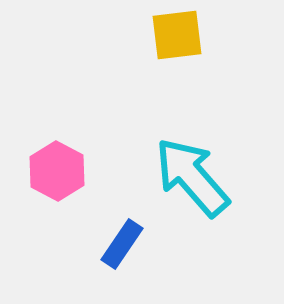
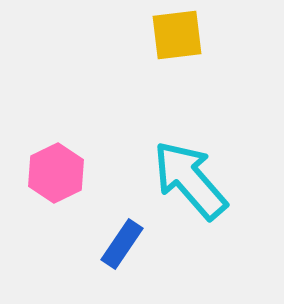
pink hexagon: moved 1 px left, 2 px down; rotated 6 degrees clockwise
cyan arrow: moved 2 px left, 3 px down
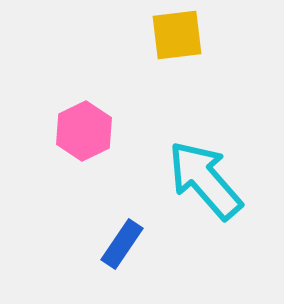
pink hexagon: moved 28 px right, 42 px up
cyan arrow: moved 15 px right
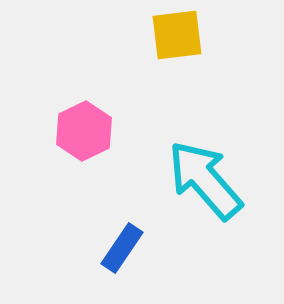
blue rectangle: moved 4 px down
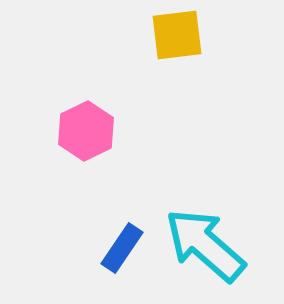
pink hexagon: moved 2 px right
cyan arrow: moved 65 px down; rotated 8 degrees counterclockwise
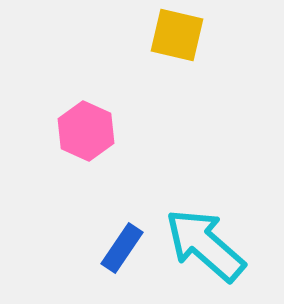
yellow square: rotated 20 degrees clockwise
pink hexagon: rotated 10 degrees counterclockwise
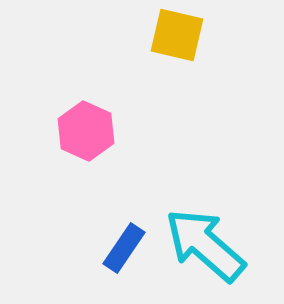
blue rectangle: moved 2 px right
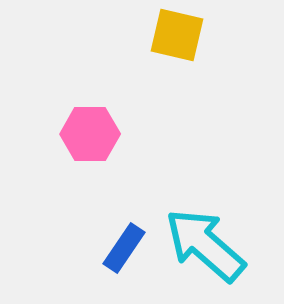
pink hexagon: moved 4 px right, 3 px down; rotated 24 degrees counterclockwise
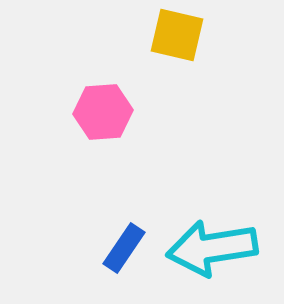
pink hexagon: moved 13 px right, 22 px up; rotated 4 degrees counterclockwise
cyan arrow: moved 7 px right, 3 px down; rotated 50 degrees counterclockwise
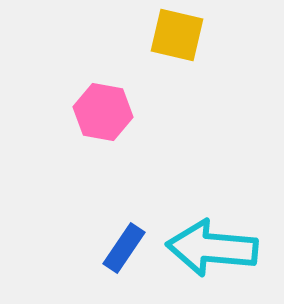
pink hexagon: rotated 14 degrees clockwise
cyan arrow: rotated 14 degrees clockwise
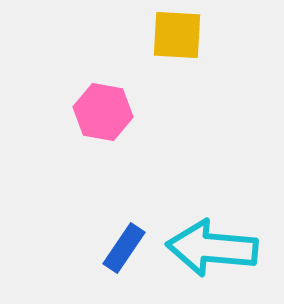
yellow square: rotated 10 degrees counterclockwise
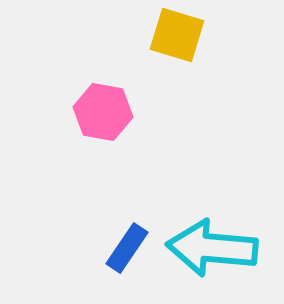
yellow square: rotated 14 degrees clockwise
blue rectangle: moved 3 px right
